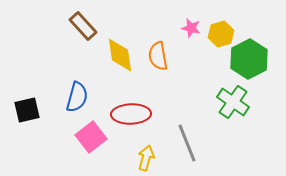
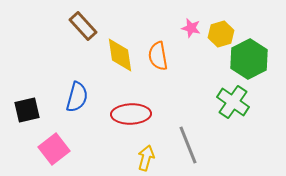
pink square: moved 37 px left, 12 px down
gray line: moved 1 px right, 2 px down
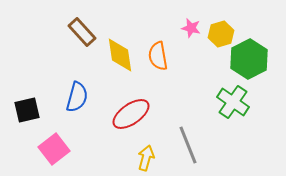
brown rectangle: moved 1 px left, 6 px down
red ellipse: rotated 33 degrees counterclockwise
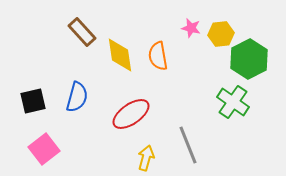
yellow hexagon: rotated 10 degrees clockwise
black square: moved 6 px right, 9 px up
pink square: moved 10 px left
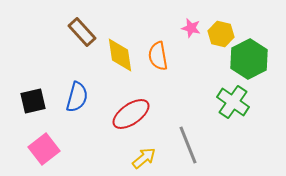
yellow hexagon: rotated 20 degrees clockwise
yellow arrow: moved 2 px left; rotated 35 degrees clockwise
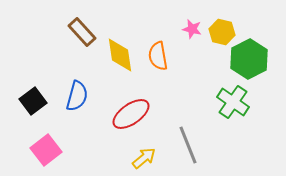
pink star: moved 1 px right, 1 px down
yellow hexagon: moved 1 px right, 2 px up
blue semicircle: moved 1 px up
black square: rotated 24 degrees counterclockwise
pink square: moved 2 px right, 1 px down
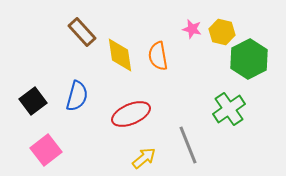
green cross: moved 4 px left, 7 px down; rotated 20 degrees clockwise
red ellipse: rotated 12 degrees clockwise
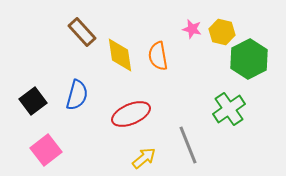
blue semicircle: moved 1 px up
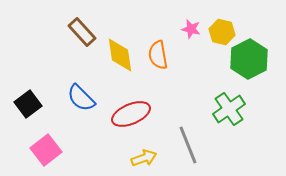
pink star: moved 1 px left
orange semicircle: moved 1 px up
blue semicircle: moved 4 px right, 3 px down; rotated 120 degrees clockwise
black square: moved 5 px left, 3 px down
yellow arrow: rotated 20 degrees clockwise
